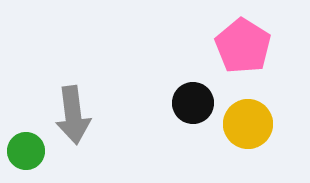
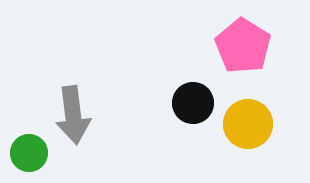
green circle: moved 3 px right, 2 px down
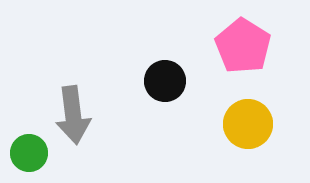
black circle: moved 28 px left, 22 px up
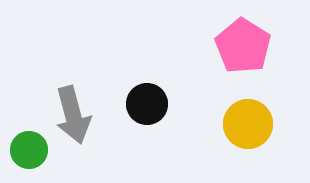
black circle: moved 18 px left, 23 px down
gray arrow: rotated 8 degrees counterclockwise
green circle: moved 3 px up
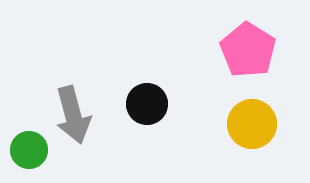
pink pentagon: moved 5 px right, 4 px down
yellow circle: moved 4 px right
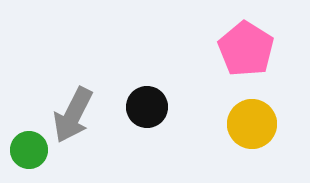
pink pentagon: moved 2 px left, 1 px up
black circle: moved 3 px down
gray arrow: rotated 42 degrees clockwise
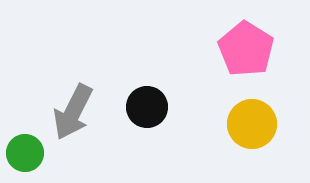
gray arrow: moved 3 px up
green circle: moved 4 px left, 3 px down
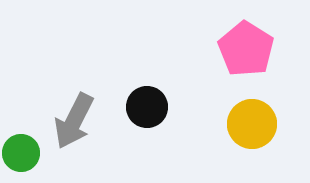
gray arrow: moved 1 px right, 9 px down
green circle: moved 4 px left
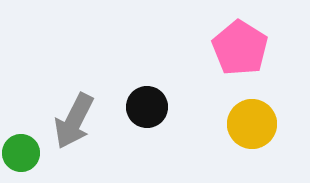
pink pentagon: moved 6 px left, 1 px up
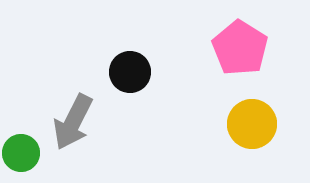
black circle: moved 17 px left, 35 px up
gray arrow: moved 1 px left, 1 px down
